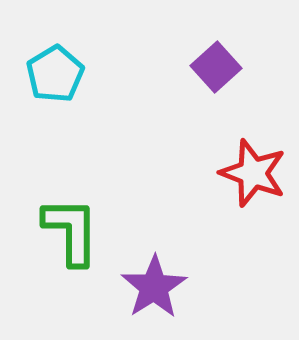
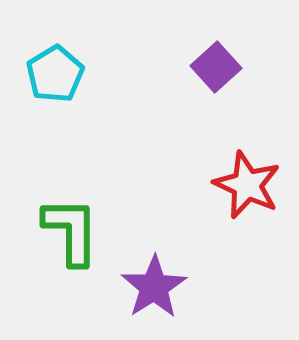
red star: moved 6 px left, 12 px down; rotated 4 degrees clockwise
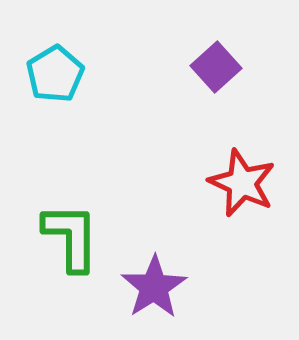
red star: moved 5 px left, 2 px up
green L-shape: moved 6 px down
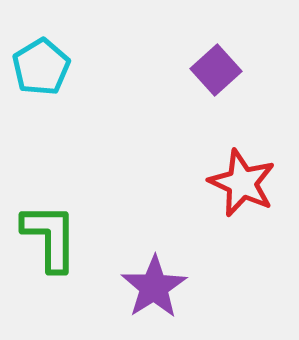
purple square: moved 3 px down
cyan pentagon: moved 14 px left, 7 px up
green L-shape: moved 21 px left
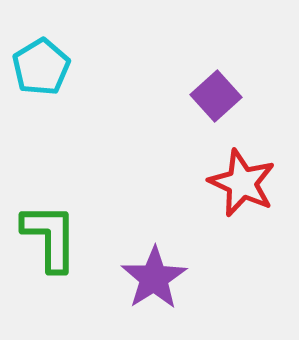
purple square: moved 26 px down
purple star: moved 9 px up
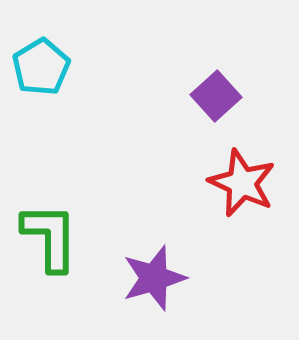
purple star: rotated 16 degrees clockwise
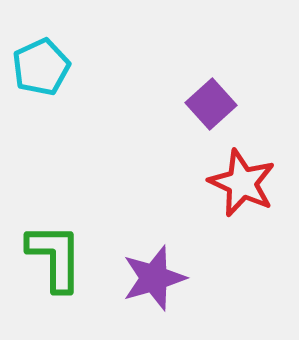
cyan pentagon: rotated 6 degrees clockwise
purple square: moved 5 px left, 8 px down
green L-shape: moved 5 px right, 20 px down
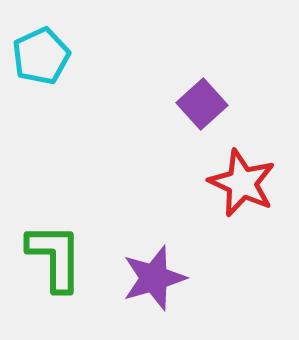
cyan pentagon: moved 11 px up
purple square: moved 9 px left
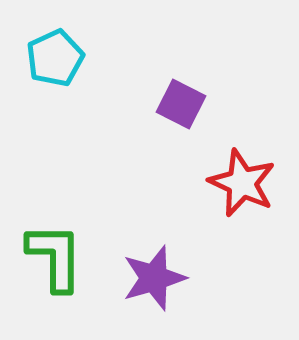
cyan pentagon: moved 14 px right, 2 px down
purple square: moved 21 px left; rotated 21 degrees counterclockwise
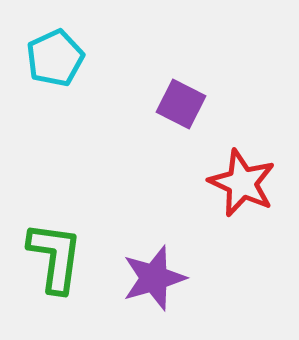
green L-shape: rotated 8 degrees clockwise
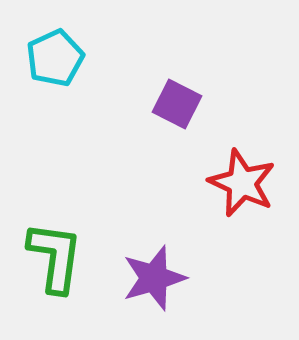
purple square: moved 4 px left
